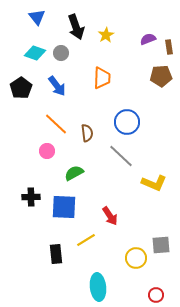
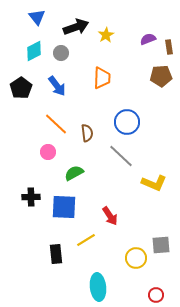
black arrow: rotated 90 degrees counterclockwise
cyan diamond: moved 1 px left, 2 px up; rotated 45 degrees counterclockwise
pink circle: moved 1 px right, 1 px down
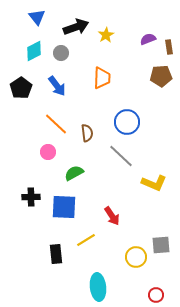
red arrow: moved 2 px right
yellow circle: moved 1 px up
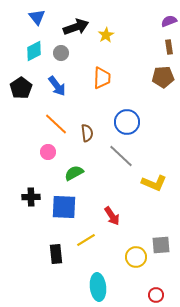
purple semicircle: moved 21 px right, 18 px up
brown pentagon: moved 2 px right, 1 px down
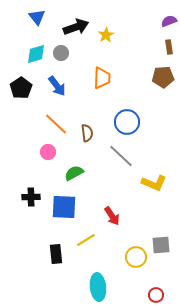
cyan diamond: moved 2 px right, 3 px down; rotated 10 degrees clockwise
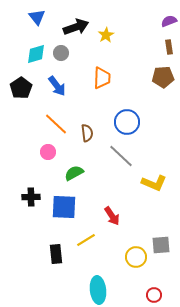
cyan ellipse: moved 3 px down
red circle: moved 2 px left
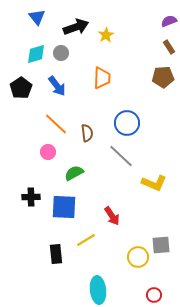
brown rectangle: rotated 24 degrees counterclockwise
blue circle: moved 1 px down
yellow circle: moved 2 px right
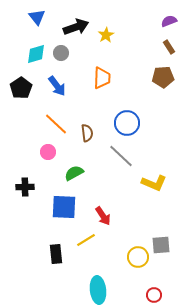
black cross: moved 6 px left, 10 px up
red arrow: moved 9 px left
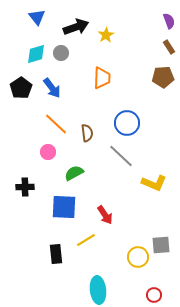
purple semicircle: rotated 91 degrees clockwise
blue arrow: moved 5 px left, 2 px down
red arrow: moved 2 px right, 1 px up
